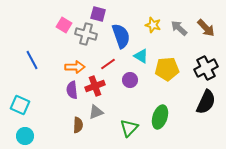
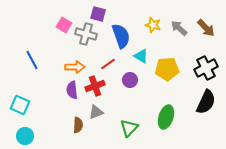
green ellipse: moved 6 px right
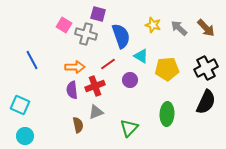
green ellipse: moved 1 px right, 3 px up; rotated 15 degrees counterclockwise
brown semicircle: rotated 14 degrees counterclockwise
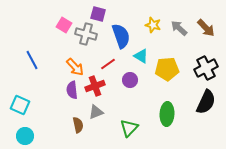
orange arrow: rotated 48 degrees clockwise
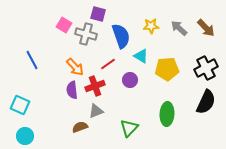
yellow star: moved 2 px left, 1 px down; rotated 21 degrees counterclockwise
gray triangle: moved 1 px up
brown semicircle: moved 2 px right, 2 px down; rotated 98 degrees counterclockwise
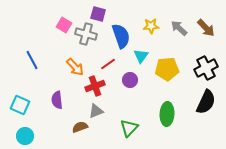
cyan triangle: rotated 35 degrees clockwise
purple semicircle: moved 15 px left, 10 px down
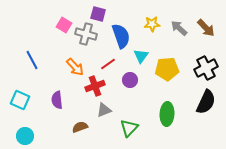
yellow star: moved 1 px right, 2 px up
cyan square: moved 5 px up
gray triangle: moved 8 px right, 1 px up
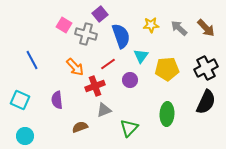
purple square: moved 2 px right; rotated 35 degrees clockwise
yellow star: moved 1 px left, 1 px down
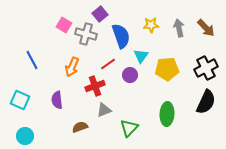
gray arrow: rotated 36 degrees clockwise
orange arrow: moved 3 px left; rotated 66 degrees clockwise
purple circle: moved 5 px up
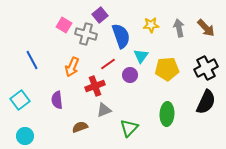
purple square: moved 1 px down
cyan square: rotated 30 degrees clockwise
